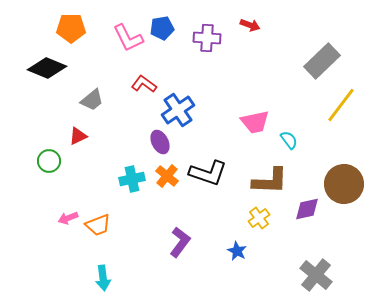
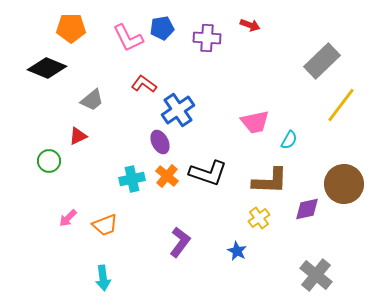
cyan semicircle: rotated 66 degrees clockwise
pink arrow: rotated 24 degrees counterclockwise
orange trapezoid: moved 7 px right
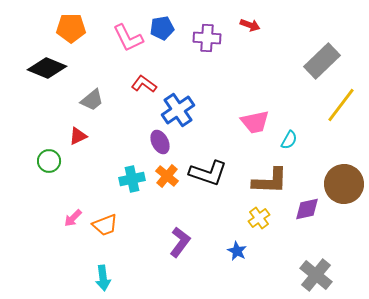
pink arrow: moved 5 px right
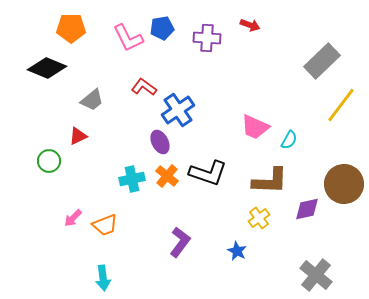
red L-shape: moved 3 px down
pink trapezoid: moved 5 px down; rotated 36 degrees clockwise
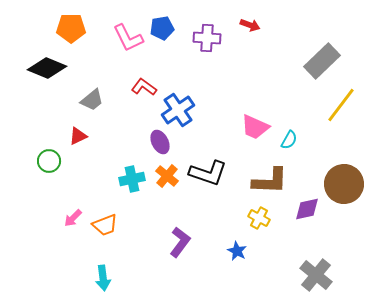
yellow cross: rotated 25 degrees counterclockwise
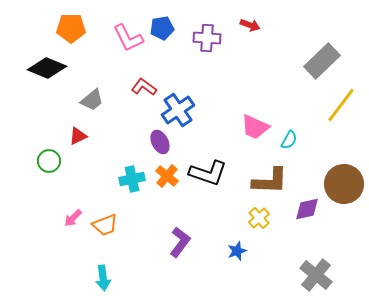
yellow cross: rotated 20 degrees clockwise
blue star: rotated 24 degrees clockwise
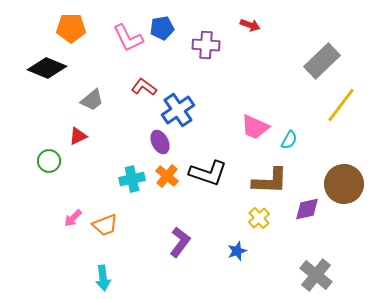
purple cross: moved 1 px left, 7 px down
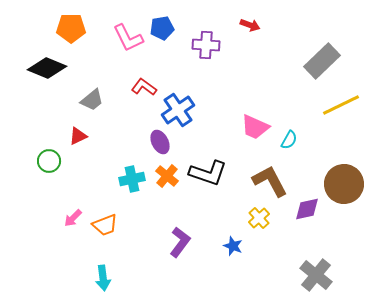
yellow line: rotated 27 degrees clockwise
brown L-shape: rotated 120 degrees counterclockwise
blue star: moved 4 px left, 5 px up; rotated 30 degrees counterclockwise
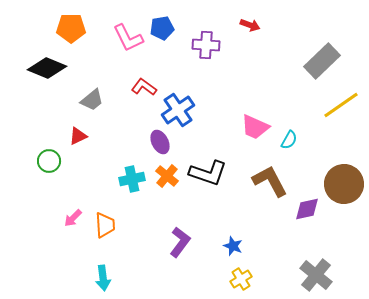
yellow line: rotated 9 degrees counterclockwise
yellow cross: moved 18 px left, 61 px down; rotated 10 degrees clockwise
orange trapezoid: rotated 72 degrees counterclockwise
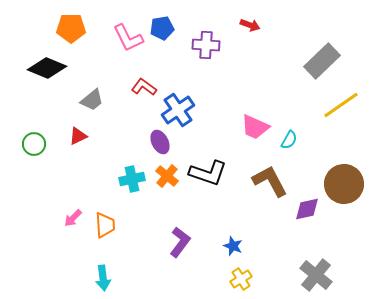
green circle: moved 15 px left, 17 px up
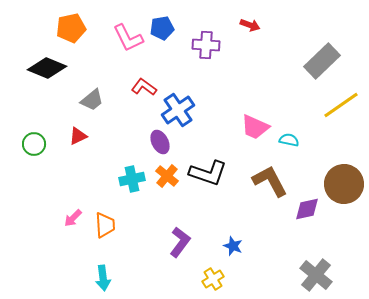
orange pentagon: rotated 12 degrees counterclockwise
cyan semicircle: rotated 108 degrees counterclockwise
yellow cross: moved 28 px left
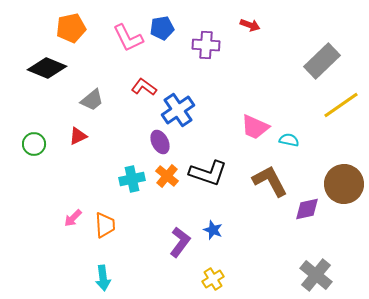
blue star: moved 20 px left, 16 px up
